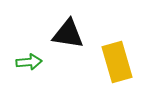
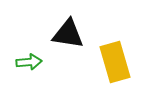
yellow rectangle: moved 2 px left
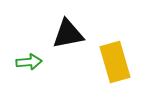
black triangle: rotated 20 degrees counterclockwise
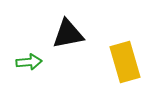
yellow rectangle: moved 10 px right
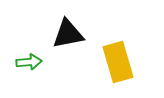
yellow rectangle: moved 7 px left
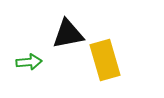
yellow rectangle: moved 13 px left, 2 px up
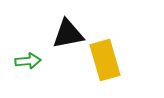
green arrow: moved 1 px left, 1 px up
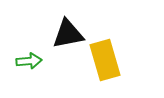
green arrow: moved 1 px right
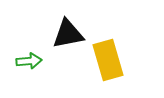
yellow rectangle: moved 3 px right
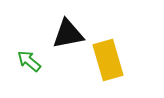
green arrow: rotated 135 degrees counterclockwise
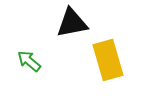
black triangle: moved 4 px right, 11 px up
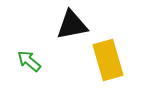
black triangle: moved 2 px down
